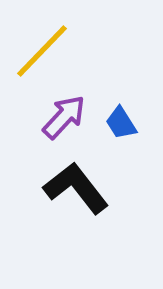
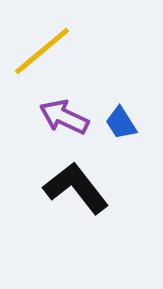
yellow line: rotated 6 degrees clockwise
purple arrow: rotated 108 degrees counterclockwise
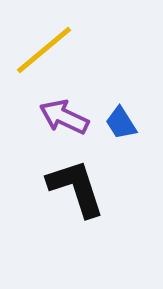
yellow line: moved 2 px right, 1 px up
black L-shape: rotated 20 degrees clockwise
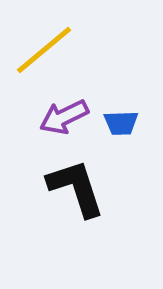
purple arrow: rotated 51 degrees counterclockwise
blue trapezoid: rotated 60 degrees counterclockwise
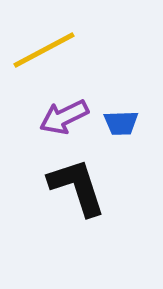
yellow line: rotated 12 degrees clockwise
black L-shape: moved 1 px right, 1 px up
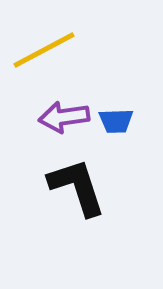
purple arrow: rotated 18 degrees clockwise
blue trapezoid: moved 5 px left, 2 px up
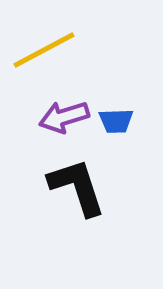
purple arrow: rotated 9 degrees counterclockwise
